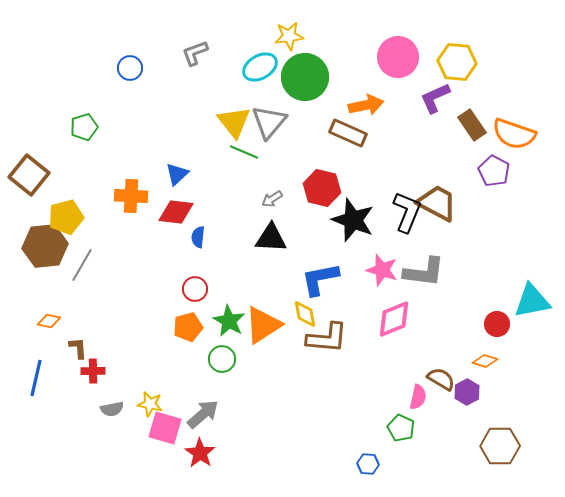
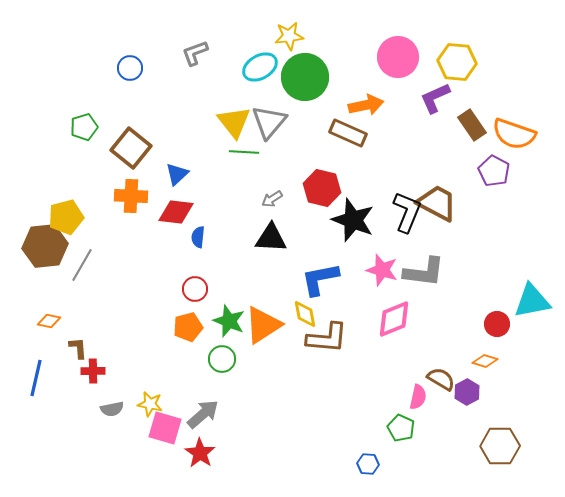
green line at (244, 152): rotated 20 degrees counterclockwise
brown square at (29, 175): moved 102 px right, 27 px up
green star at (229, 321): rotated 8 degrees counterclockwise
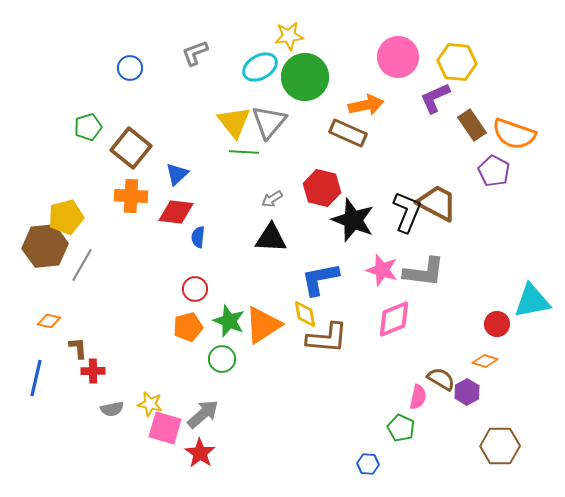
green pentagon at (84, 127): moved 4 px right
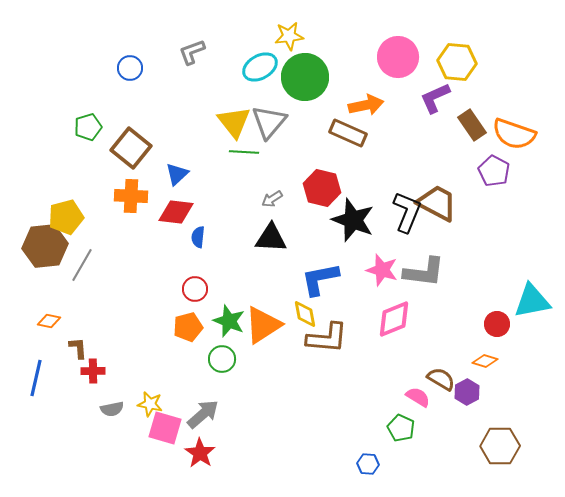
gray L-shape at (195, 53): moved 3 px left, 1 px up
pink semicircle at (418, 397): rotated 70 degrees counterclockwise
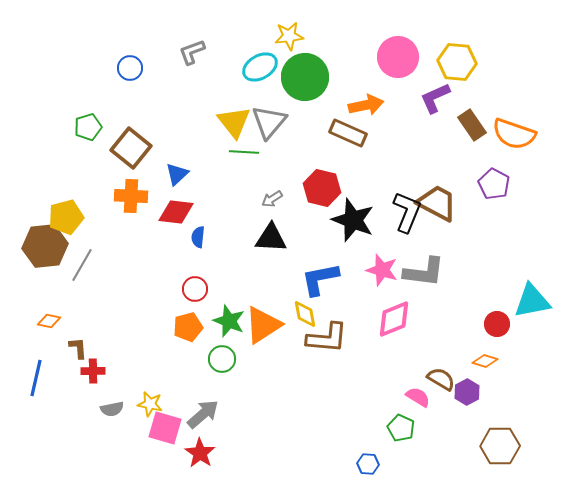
purple pentagon at (494, 171): moved 13 px down
